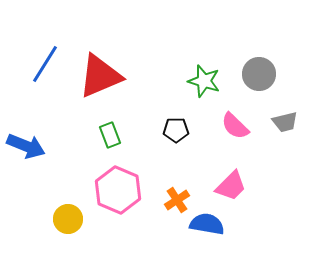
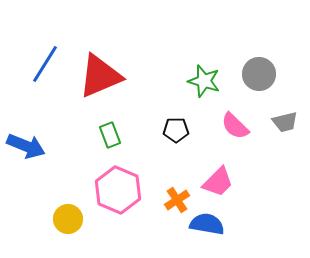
pink trapezoid: moved 13 px left, 4 px up
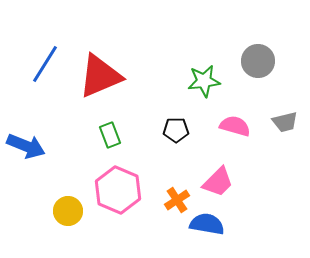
gray circle: moved 1 px left, 13 px up
green star: rotated 24 degrees counterclockwise
pink semicircle: rotated 152 degrees clockwise
yellow circle: moved 8 px up
